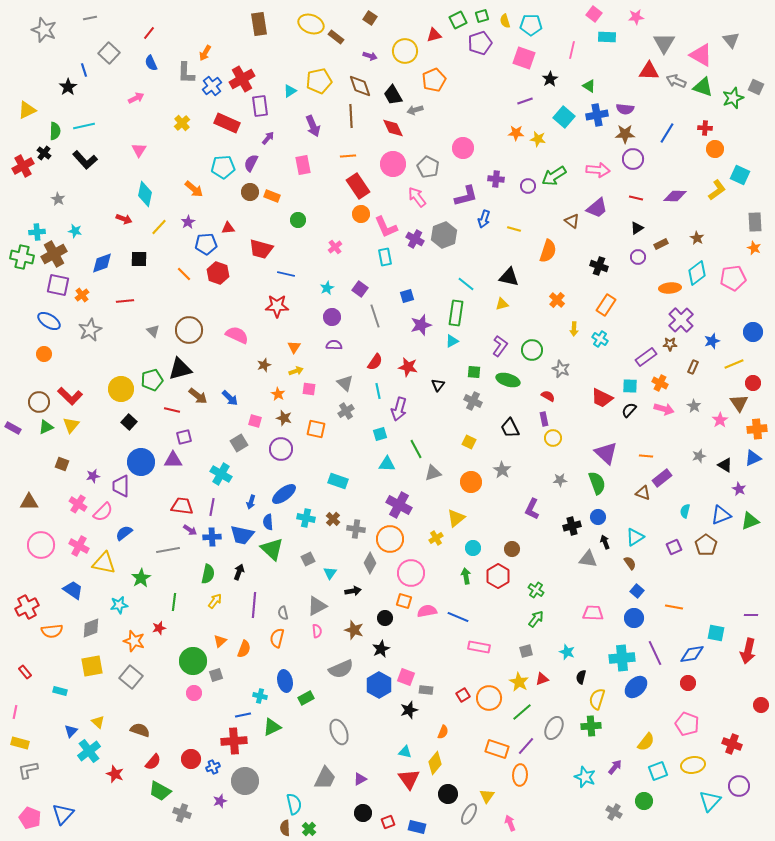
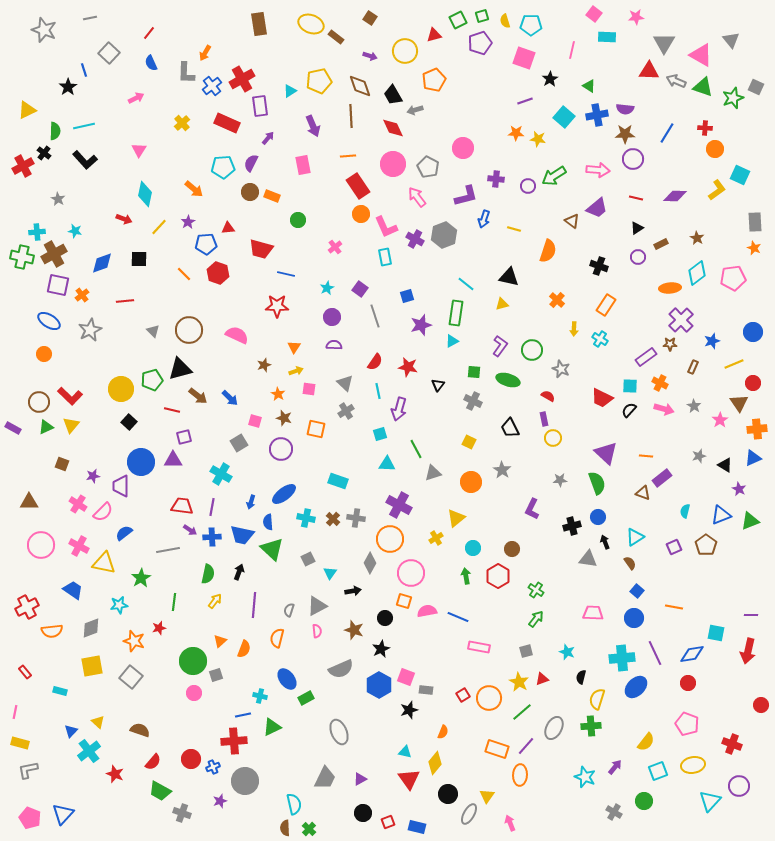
gray cross at (356, 529): moved 11 px up
gray semicircle at (283, 613): moved 6 px right, 3 px up; rotated 32 degrees clockwise
blue ellipse at (285, 681): moved 2 px right, 2 px up; rotated 25 degrees counterclockwise
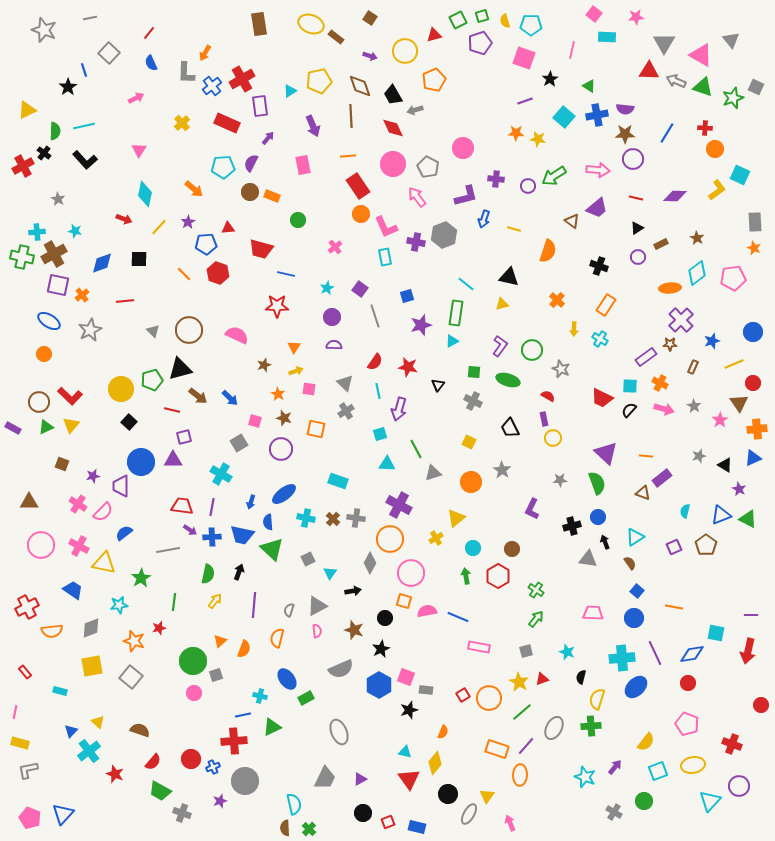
purple cross at (415, 239): moved 1 px right, 3 px down; rotated 18 degrees counterclockwise
green triangle at (750, 521): moved 2 px left, 2 px up; rotated 48 degrees clockwise
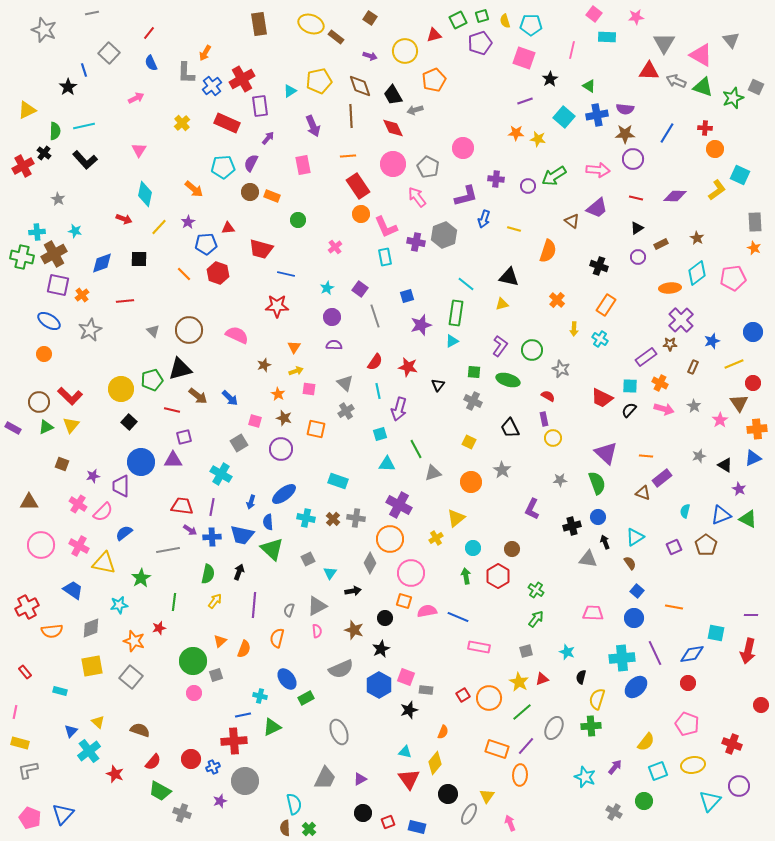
gray line at (90, 18): moved 2 px right, 5 px up
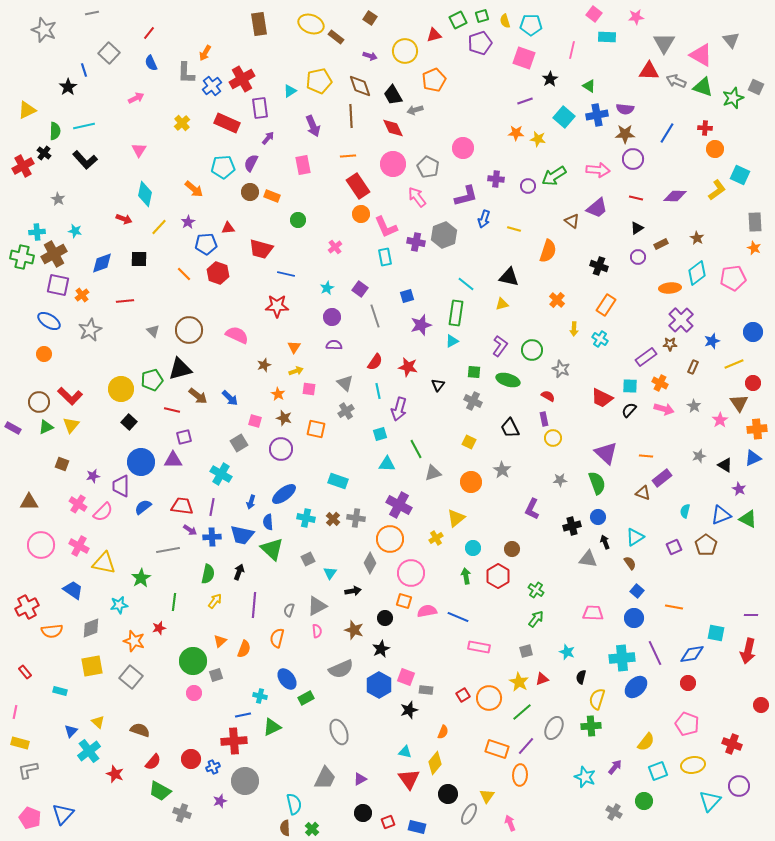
purple rectangle at (260, 106): moved 2 px down
blue semicircle at (124, 533): moved 19 px right, 26 px up
green cross at (309, 829): moved 3 px right
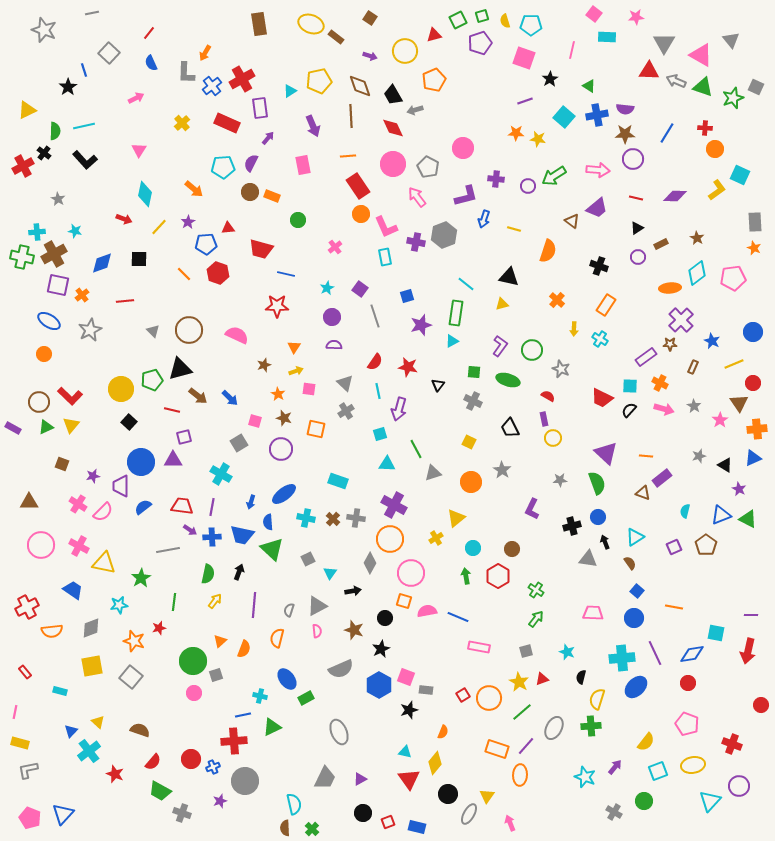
blue star at (712, 341): rotated 28 degrees counterclockwise
purple cross at (399, 505): moved 5 px left
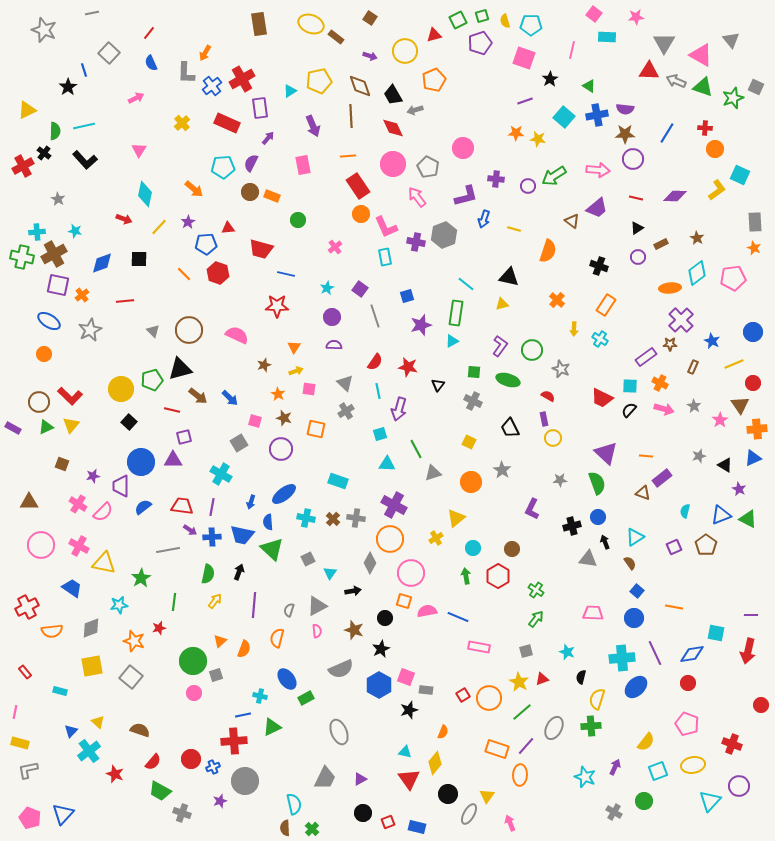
brown triangle at (739, 403): moved 1 px right, 2 px down
blue trapezoid at (73, 590): moved 1 px left, 2 px up
purple arrow at (615, 767): rotated 14 degrees counterclockwise
